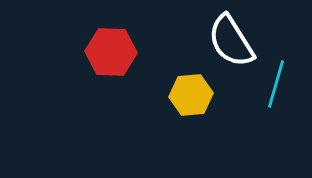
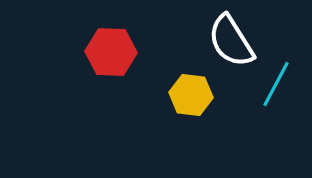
cyan line: rotated 12 degrees clockwise
yellow hexagon: rotated 12 degrees clockwise
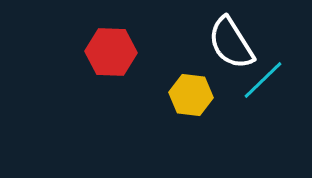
white semicircle: moved 2 px down
cyan line: moved 13 px left, 4 px up; rotated 18 degrees clockwise
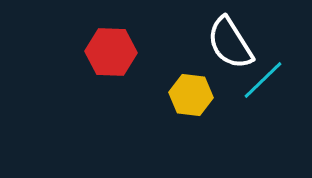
white semicircle: moved 1 px left
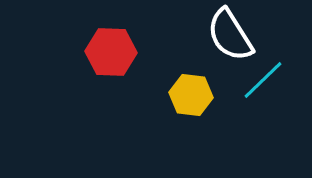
white semicircle: moved 8 px up
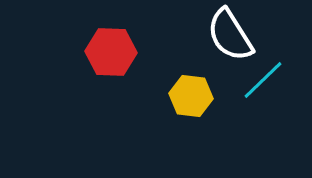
yellow hexagon: moved 1 px down
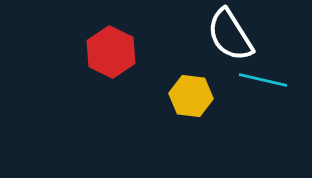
red hexagon: rotated 24 degrees clockwise
cyan line: rotated 57 degrees clockwise
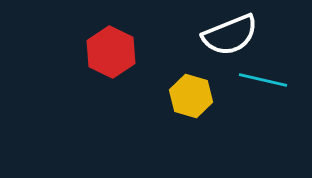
white semicircle: rotated 80 degrees counterclockwise
yellow hexagon: rotated 9 degrees clockwise
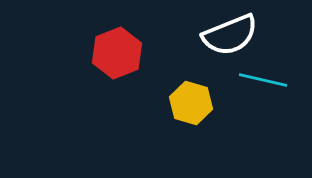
red hexagon: moved 6 px right, 1 px down; rotated 12 degrees clockwise
yellow hexagon: moved 7 px down
